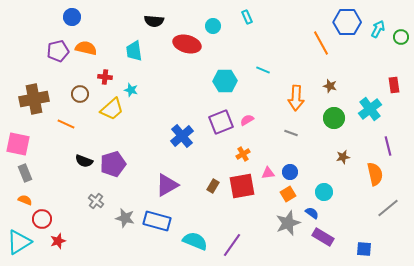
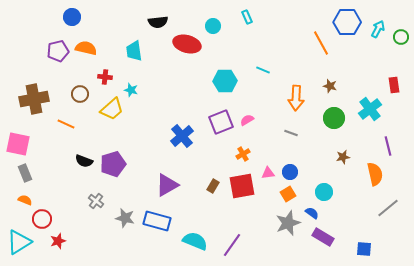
black semicircle at (154, 21): moved 4 px right, 1 px down; rotated 12 degrees counterclockwise
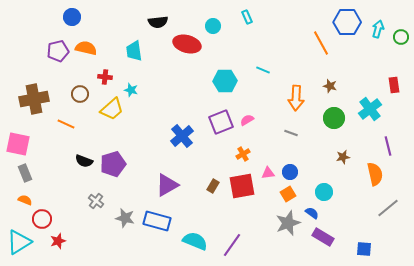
cyan arrow at (378, 29): rotated 12 degrees counterclockwise
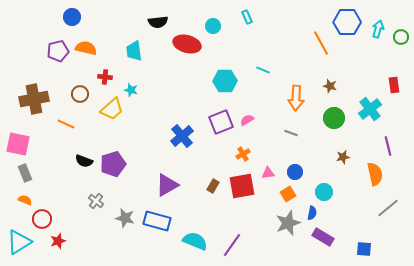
blue circle at (290, 172): moved 5 px right
blue semicircle at (312, 213): rotated 64 degrees clockwise
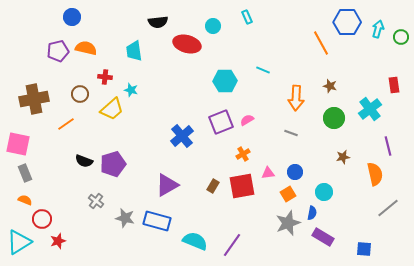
orange line at (66, 124): rotated 60 degrees counterclockwise
